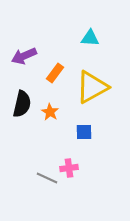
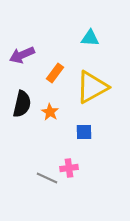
purple arrow: moved 2 px left, 1 px up
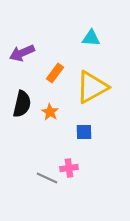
cyan triangle: moved 1 px right
purple arrow: moved 2 px up
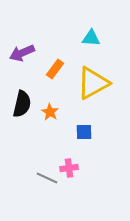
orange rectangle: moved 4 px up
yellow triangle: moved 1 px right, 4 px up
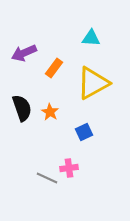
purple arrow: moved 2 px right
orange rectangle: moved 1 px left, 1 px up
black semicircle: moved 4 px down; rotated 32 degrees counterclockwise
blue square: rotated 24 degrees counterclockwise
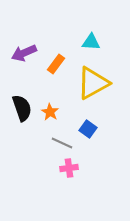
cyan triangle: moved 4 px down
orange rectangle: moved 2 px right, 4 px up
blue square: moved 4 px right, 3 px up; rotated 30 degrees counterclockwise
gray line: moved 15 px right, 35 px up
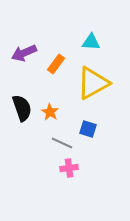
blue square: rotated 18 degrees counterclockwise
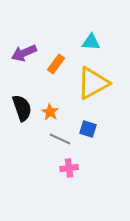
gray line: moved 2 px left, 4 px up
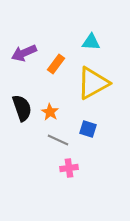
gray line: moved 2 px left, 1 px down
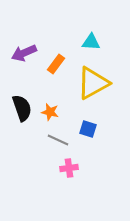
orange star: rotated 18 degrees counterclockwise
